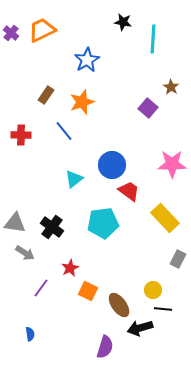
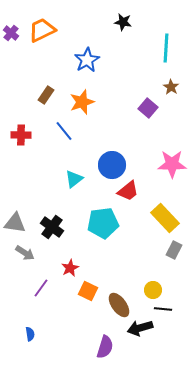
cyan line: moved 13 px right, 9 px down
red trapezoid: moved 1 px left; rotated 105 degrees clockwise
gray rectangle: moved 4 px left, 9 px up
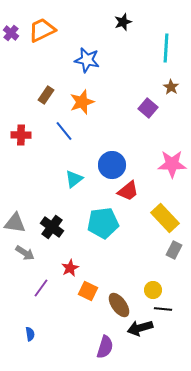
black star: rotated 30 degrees counterclockwise
blue star: rotated 30 degrees counterclockwise
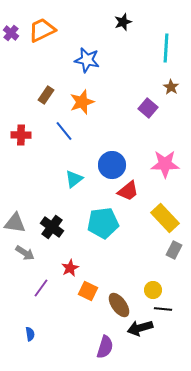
pink star: moved 7 px left
